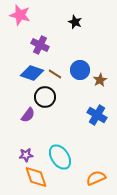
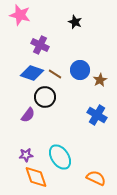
orange semicircle: rotated 48 degrees clockwise
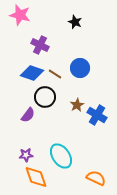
blue circle: moved 2 px up
brown star: moved 23 px left, 25 px down
cyan ellipse: moved 1 px right, 1 px up
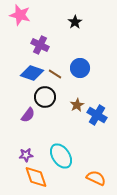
black star: rotated 16 degrees clockwise
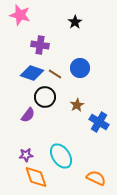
purple cross: rotated 18 degrees counterclockwise
blue cross: moved 2 px right, 7 px down
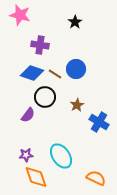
blue circle: moved 4 px left, 1 px down
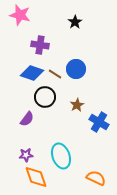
purple semicircle: moved 1 px left, 4 px down
cyan ellipse: rotated 15 degrees clockwise
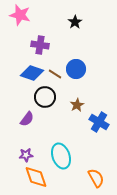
orange semicircle: rotated 36 degrees clockwise
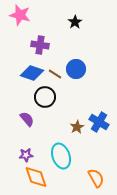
brown star: moved 22 px down
purple semicircle: rotated 77 degrees counterclockwise
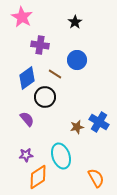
pink star: moved 2 px right, 2 px down; rotated 15 degrees clockwise
blue circle: moved 1 px right, 9 px up
blue diamond: moved 5 px left, 5 px down; rotated 55 degrees counterclockwise
brown star: rotated 16 degrees clockwise
orange diamond: moved 2 px right; rotated 75 degrees clockwise
